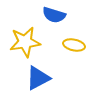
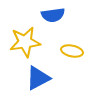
blue semicircle: moved 1 px left; rotated 25 degrees counterclockwise
yellow ellipse: moved 2 px left, 6 px down
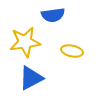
blue triangle: moved 7 px left
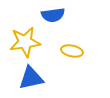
blue triangle: rotated 16 degrees clockwise
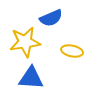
blue semicircle: moved 2 px left, 3 px down; rotated 15 degrees counterclockwise
blue triangle: rotated 16 degrees clockwise
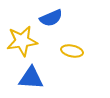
yellow star: moved 3 px left, 1 px up
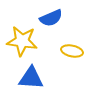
yellow star: rotated 16 degrees clockwise
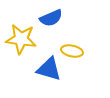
yellow star: moved 1 px left, 2 px up
blue triangle: moved 18 px right, 9 px up; rotated 12 degrees clockwise
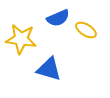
blue semicircle: moved 7 px right
yellow ellipse: moved 14 px right, 21 px up; rotated 20 degrees clockwise
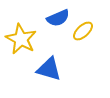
yellow ellipse: moved 3 px left, 1 px down; rotated 75 degrees counterclockwise
yellow star: rotated 20 degrees clockwise
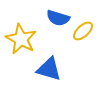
blue semicircle: rotated 40 degrees clockwise
